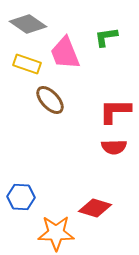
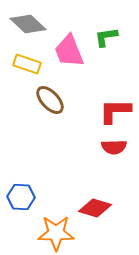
gray diamond: rotated 9 degrees clockwise
pink trapezoid: moved 4 px right, 2 px up
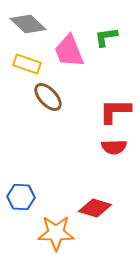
brown ellipse: moved 2 px left, 3 px up
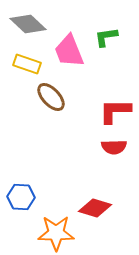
brown ellipse: moved 3 px right
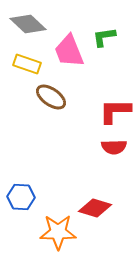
green L-shape: moved 2 px left
brown ellipse: rotated 12 degrees counterclockwise
orange star: moved 2 px right, 1 px up
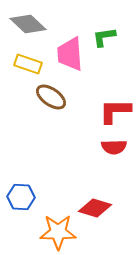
pink trapezoid: moved 1 px right, 3 px down; rotated 18 degrees clockwise
yellow rectangle: moved 1 px right
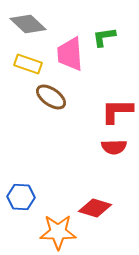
red L-shape: moved 2 px right
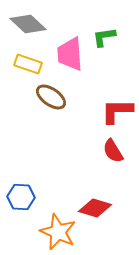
red semicircle: moved 1 px left, 4 px down; rotated 60 degrees clockwise
orange star: rotated 24 degrees clockwise
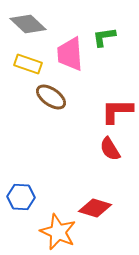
red semicircle: moved 3 px left, 2 px up
